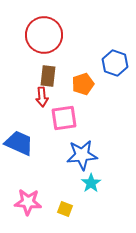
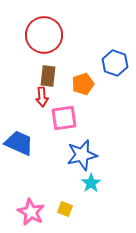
blue star: rotated 8 degrees counterclockwise
pink star: moved 3 px right, 10 px down; rotated 24 degrees clockwise
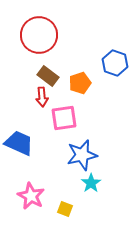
red circle: moved 5 px left
brown rectangle: rotated 60 degrees counterclockwise
orange pentagon: moved 3 px left, 1 px up
pink star: moved 16 px up
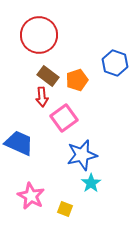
orange pentagon: moved 3 px left, 3 px up
pink square: rotated 28 degrees counterclockwise
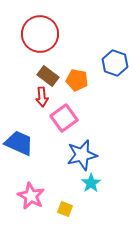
red circle: moved 1 px right, 1 px up
orange pentagon: rotated 30 degrees clockwise
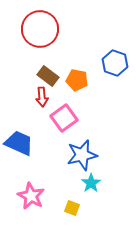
red circle: moved 5 px up
yellow square: moved 7 px right, 1 px up
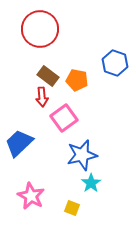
blue trapezoid: rotated 68 degrees counterclockwise
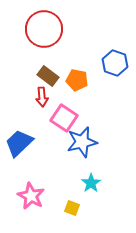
red circle: moved 4 px right
pink square: rotated 20 degrees counterclockwise
blue star: moved 13 px up
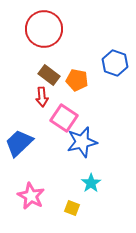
brown rectangle: moved 1 px right, 1 px up
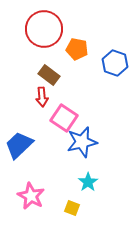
orange pentagon: moved 31 px up
blue trapezoid: moved 2 px down
cyan star: moved 3 px left, 1 px up
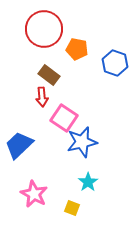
pink star: moved 3 px right, 2 px up
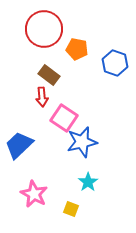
yellow square: moved 1 px left, 1 px down
